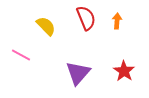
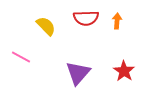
red semicircle: rotated 110 degrees clockwise
pink line: moved 2 px down
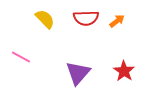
orange arrow: rotated 49 degrees clockwise
yellow semicircle: moved 1 px left, 7 px up
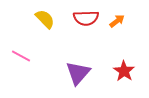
pink line: moved 1 px up
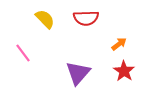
orange arrow: moved 2 px right, 23 px down
pink line: moved 2 px right, 3 px up; rotated 24 degrees clockwise
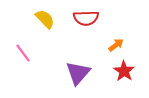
orange arrow: moved 3 px left, 1 px down
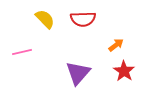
red semicircle: moved 3 px left, 1 px down
pink line: moved 1 px left, 1 px up; rotated 66 degrees counterclockwise
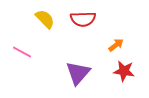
pink line: rotated 42 degrees clockwise
red star: rotated 25 degrees counterclockwise
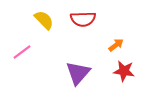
yellow semicircle: moved 1 px left, 1 px down
pink line: rotated 66 degrees counterclockwise
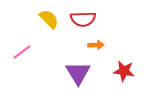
yellow semicircle: moved 5 px right, 1 px up
orange arrow: moved 20 px left; rotated 35 degrees clockwise
purple triangle: rotated 12 degrees counterclockwise
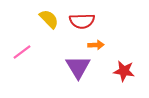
red semicircle: moved 1 px left, 2 px down
purple triangle: moved 6 px up
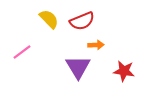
red semicircle: rotated 20 degrees counterclockwise
